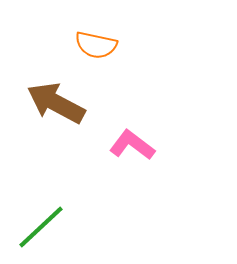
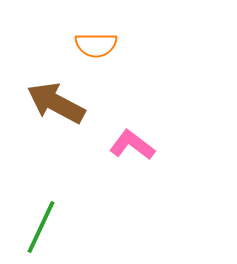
orange semicircle: rotated 12 degrees counterclockwise
green line: rotated 22 degrees counterclockwise
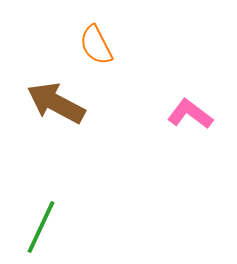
orange semicircle: rotated 63 degrees clockwise
pink L-shape: moved 58 px right, 31 px up
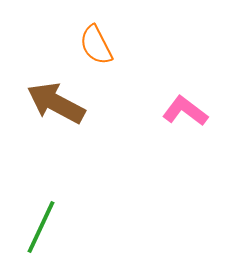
pink L-shape: moved 5 px left, 3 px up
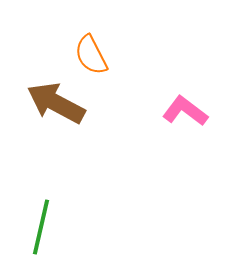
orange semicircle: moved 5 px left, 10 px down
green line: rotated 12 degrees counterclockwise
